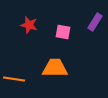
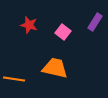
pink square: rotated 28 degrees clockwise
orange trapezoid: rotated 12 degrees clockwise
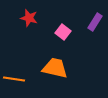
red star: moved 7 px up
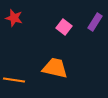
red star: moved 15 px left
pink square: moved 1 px right, 5 px up
orange line: moved 1 px down
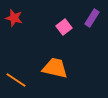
purple rectangle: moved 3 px left, 4 px up
pink square: rotated 14 degrees clockwise
orange line: moved 2 px right; rotated 25 degrees clockwise
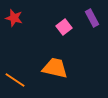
purple rectangle: rotated 60 degrees counterclockwise
orange line: moved 1 px left
